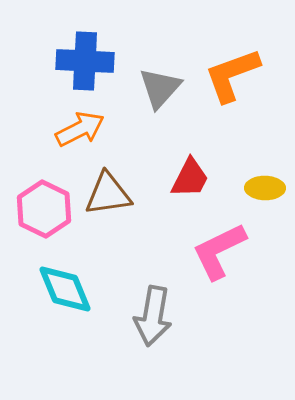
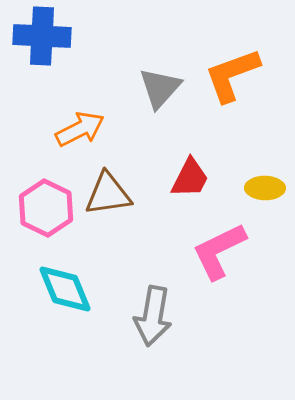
blue cross: moved 43 px left, 25 px up
pink hexagon: moved 2 px right, 1 px up
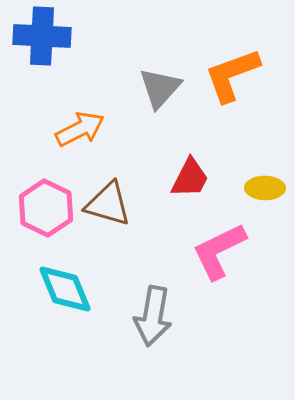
brown triangle: moved 10 px down; rotated 24 degrees clockwise
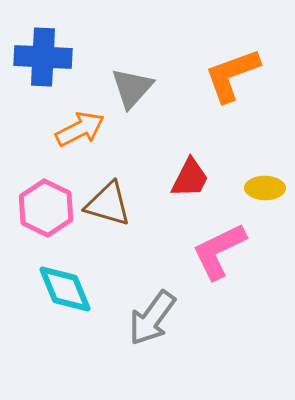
blue cross: moved 1 px right, 21 px down
gray triangle: moved 28 px left
gray arrow: moved 1 px left, 2 px down; rotated 26 degrees clockwise
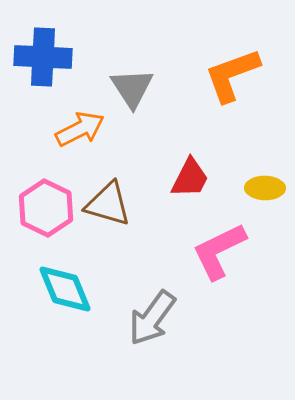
gray triangle: rotated 15 degrees counterclockwise
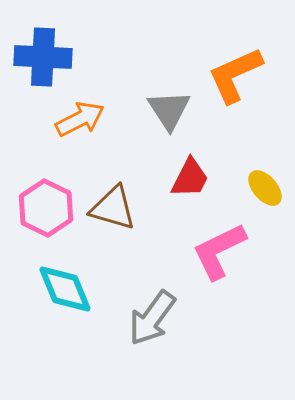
orange L-shape: moved 3 px right; rotated 4 degrees counterclockwise
gray triangle: moved 37 px right, 22 px down
orange arrow: moved 10 px up
yellow ellipse: rotated 48 degrees clockwise
brown triangle: moved 5 px right, 4 px down
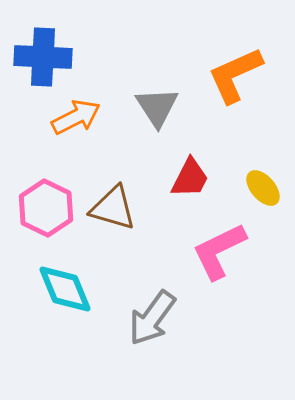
gray triangle: moved 12 px left, 3 px up
orange arrow: moved 4 px left, 2 px up
yellow ellipse: moved 2 px left
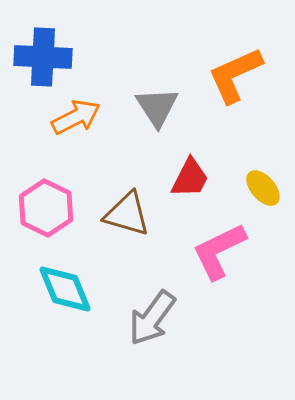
brown triangle: moved 14 px right, 6 px down
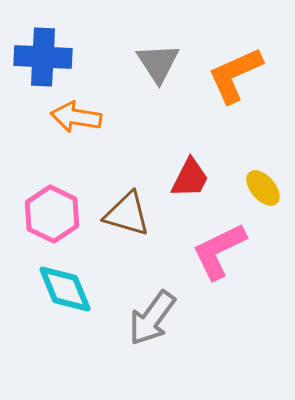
gray triangle: moved 1 px right, 44 px up
orange arrow: rotated 144 degrees counterclockwise
pink hexagon: moved 6 px right, 6 px down
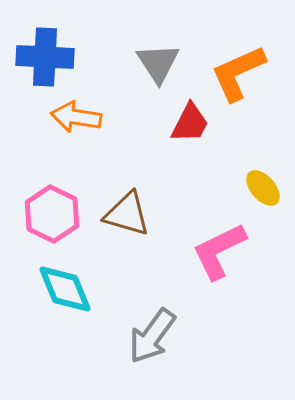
blue cross: moved 2 px right
orange L-shape: moved 3 px right, 2 px up
red trapezoid: moved 55 px up
gray arrow: moved 18 px down
